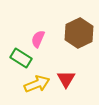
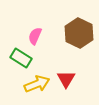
brown hexagon: rotated 8 degrees counterclockwise
pink semicircle: moved 3 px left, 3 px up
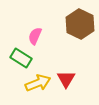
brown hexagon: moved 1 px right, 9 px up
yellow arrow: moved 1 px right, 1 px up
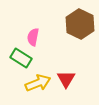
pink semicircle: moved 2 px left, 1 px down; rotated 12 degrees counterclockwise
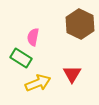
red triangle: moved 6 px right, 5 px up
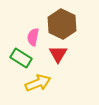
brown hexagon: moved 18 px left
red triangle: moved 14 px left, 20 px up
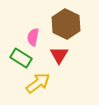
brown hexagon: moved 4 px right
red triangle: moved 1 px right, 1 px down
yellow arrow: rotated 15 degrees counterclockwise
